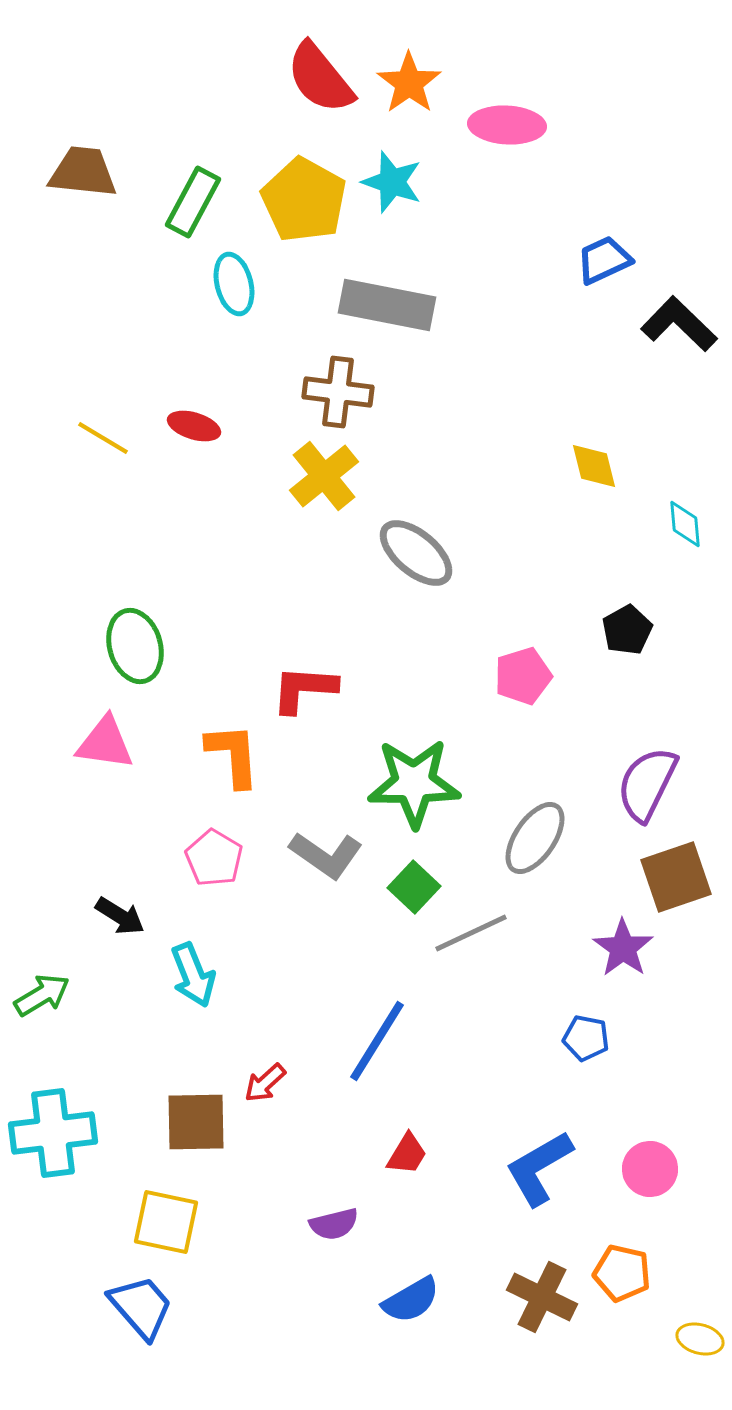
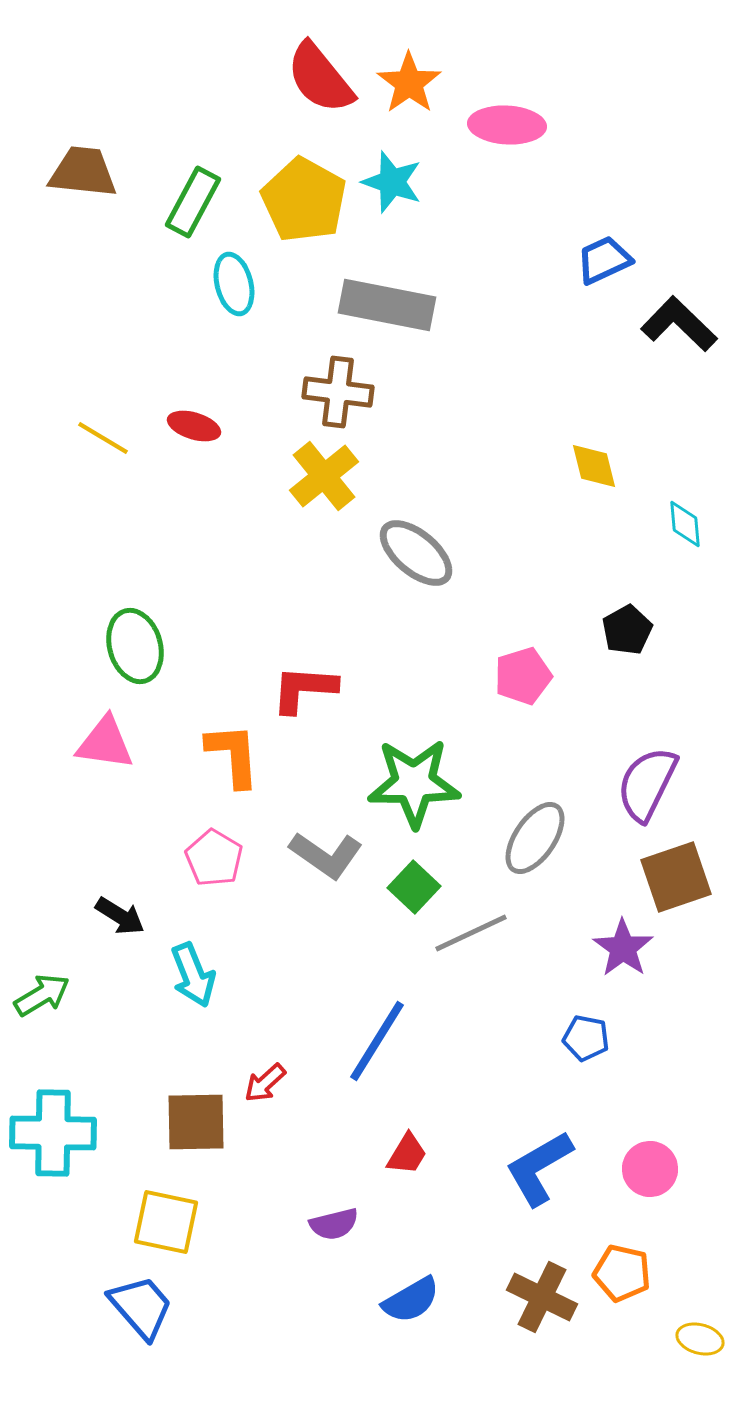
cyan cross at (53, 1133): rotated 8 degrees clockwise
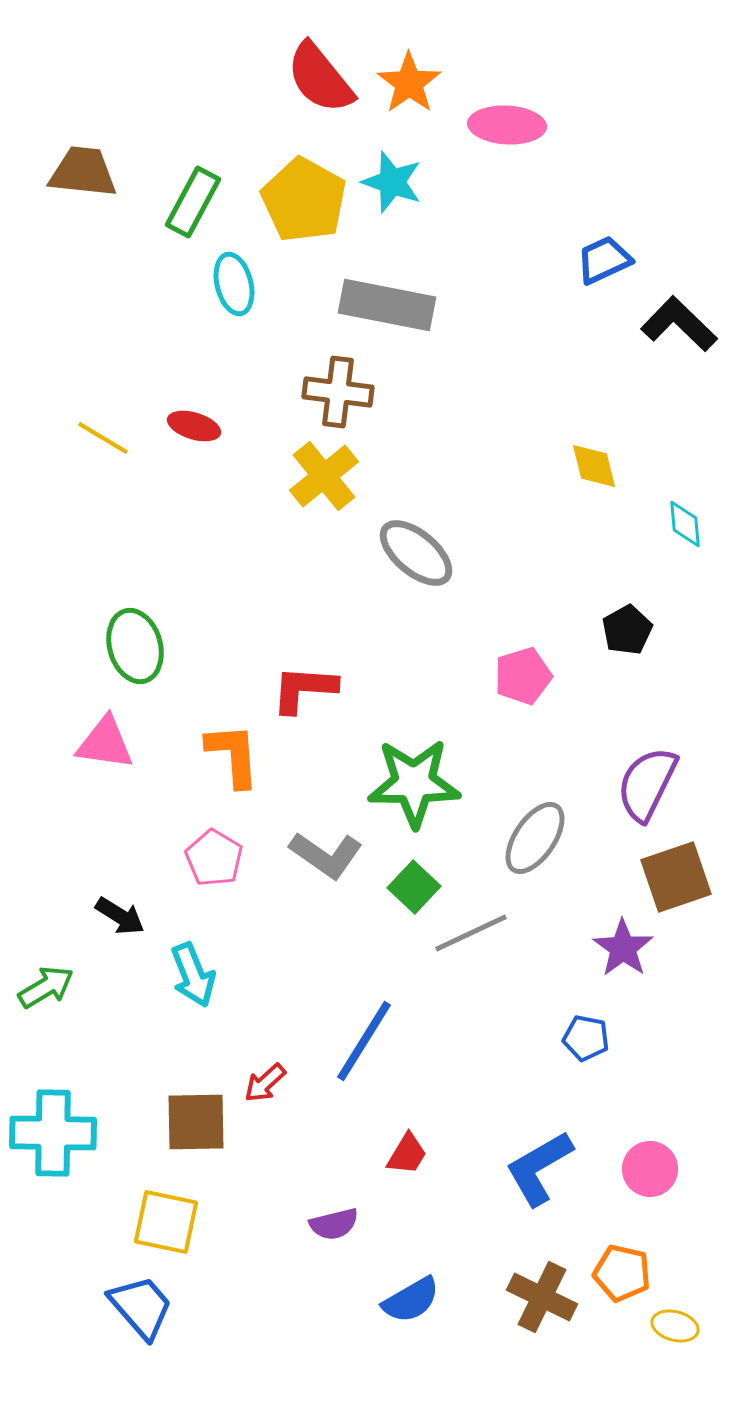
green arrow at (42, 995): moved 4 px right, 8 px up
blue line at (377, 1041): moved 13 px left
yellow ellipse at (700, 1339): moved 25 px left, 13 px up
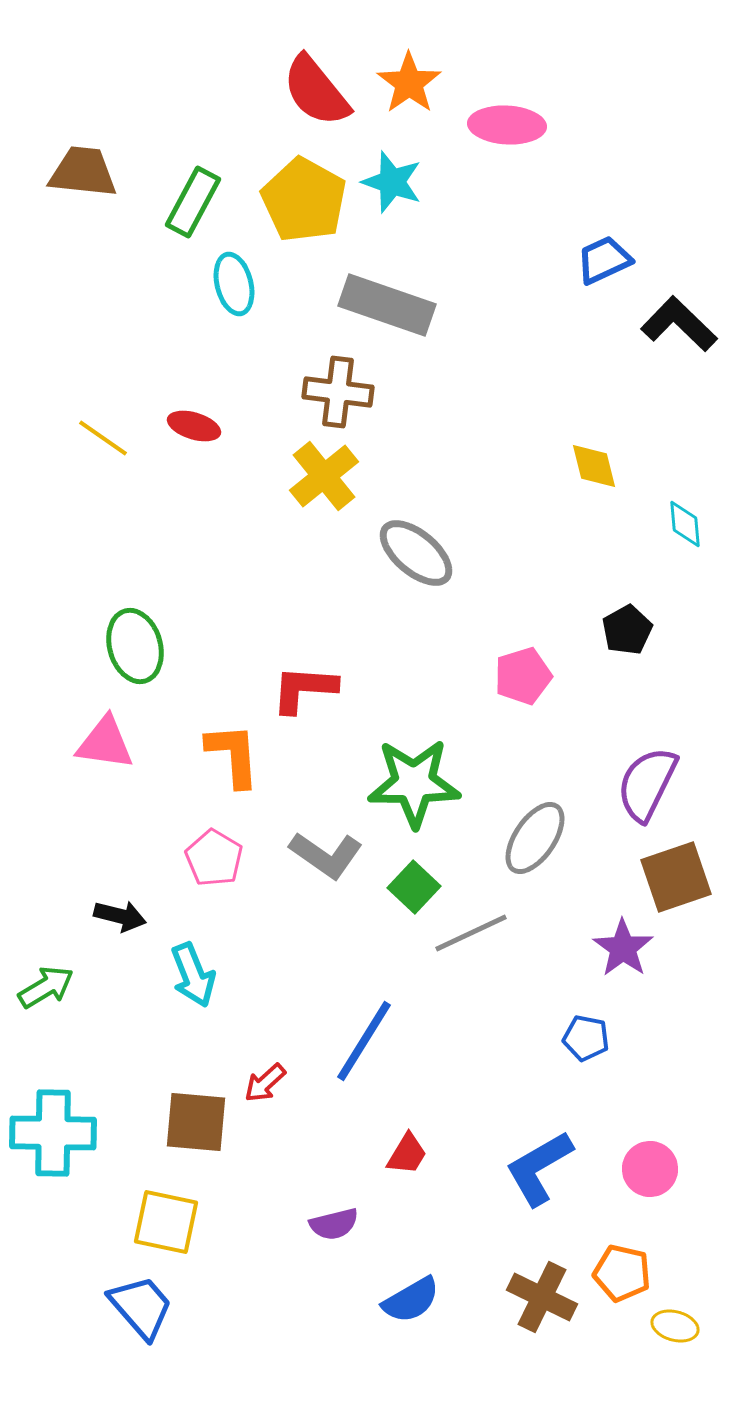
red semicircle at (320, 78): moved 4 px left, 13 px down
gray rectangle at (387, 305): rotated 8 degrees clockwise
yellow line at (103, 438): rotated 4 degrees clockwise
black arrow at (120, 916): rotated 18 degrees counterclockwise
brown square at (196, 1122): rotated 6 degrees clockwise
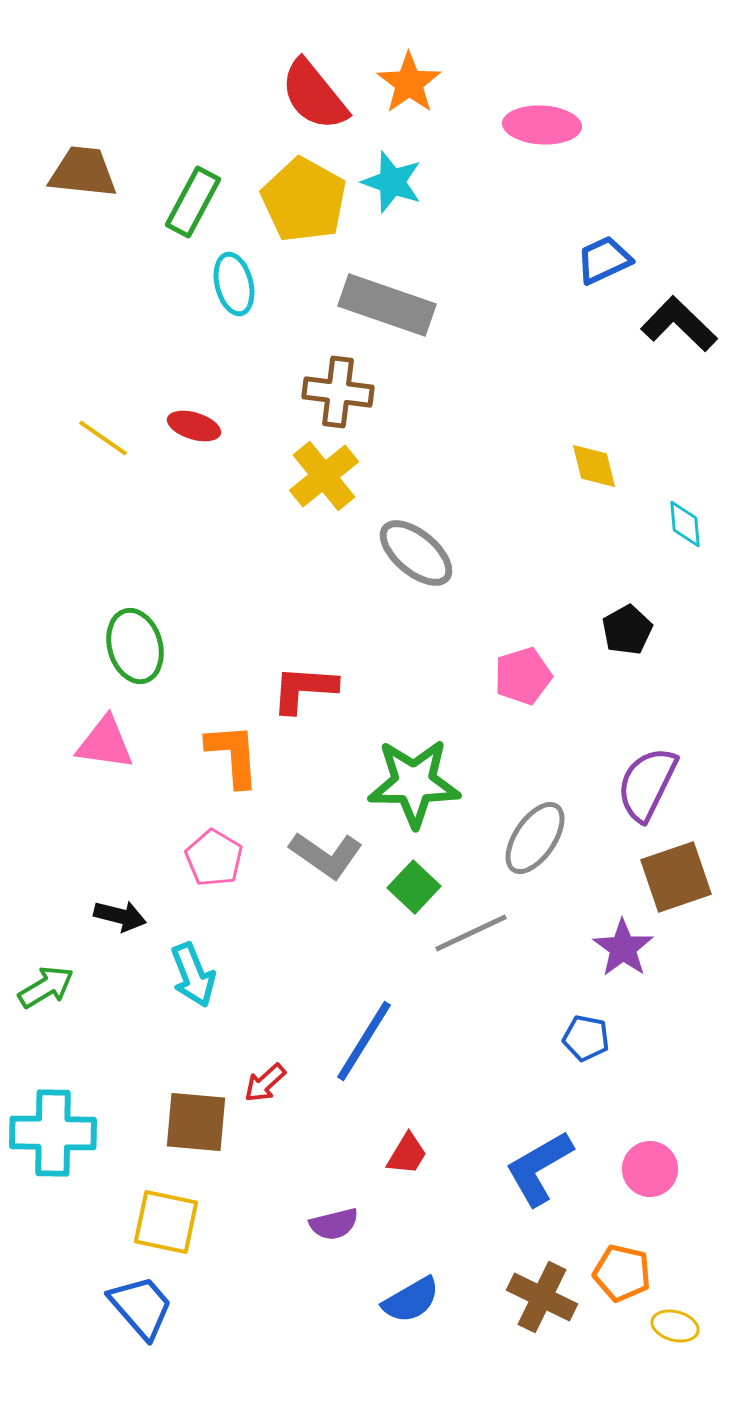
red semicircle at (316, 91): moved 2 px left, 4 px down
pink ellipse at (507, 125): moved 35 px right
